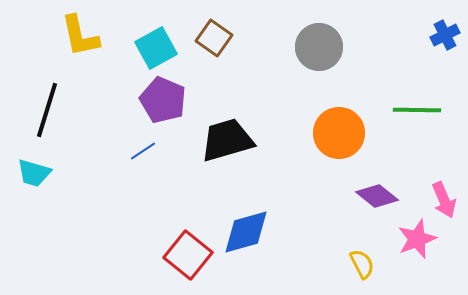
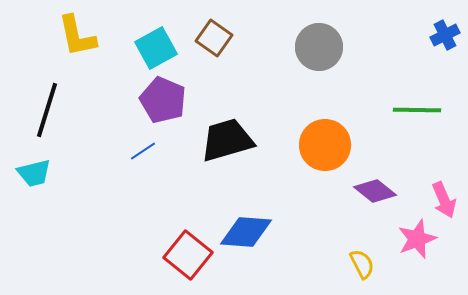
yellow L-shape: moved 3 px left
orange circle: moved 14 px left, 12 px down
cyan trapezoid: rotated 30 degrees counterclockwise
purple diamond: moved 2 px left, 5 px up
blue diamond: rotated 20 degrees clockwise
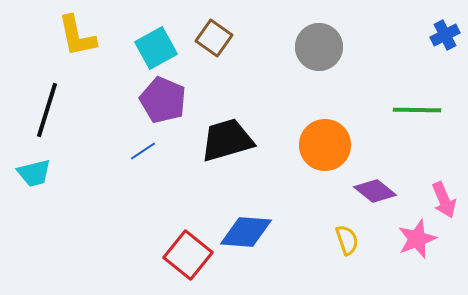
yellow semicircle: moved 15 px left, 24 px up; rotated 8 degrees clockwise
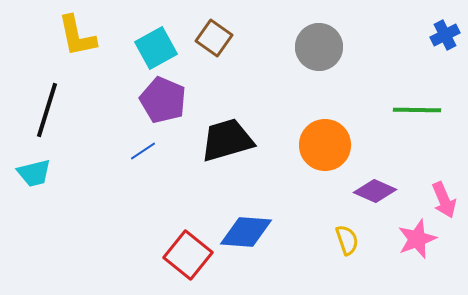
purple diamond: rotated 15 degrees counterclockwise
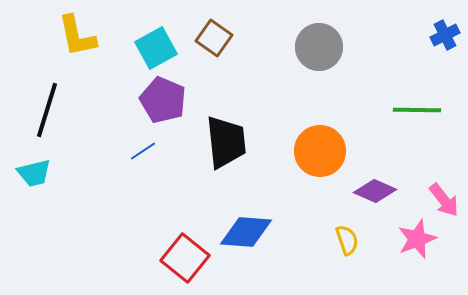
black trapezoid: moved 1 px left, 2 px down; rotated 100 degrees clockwise
orange circle: moved 5 px left, 6 px down
pink arrow: rotated 15 degrees counterclockwise
red square: moved 3 px left, 3 px down
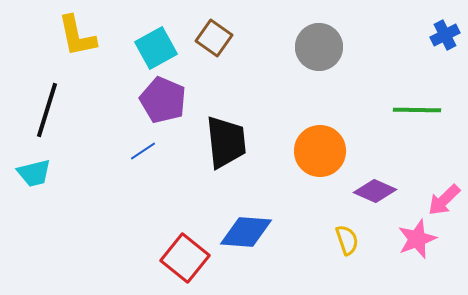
pink arrow: rotated 84 degrees clockwise
